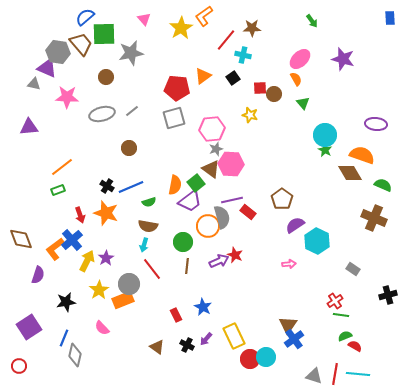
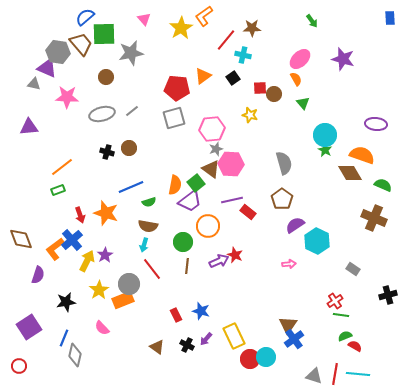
black cross at (107, 186): moved 34 px up; rotated 16 degrees counterclockwise
gray semicircle at (222, 217): moved 62 px right, 54 px up
purple star at (106, 258): moved 1 px left, 3 px up
blue star at (203, 307): moved 2 px left, 4 px down; rotated 12 degrees counterclockwise
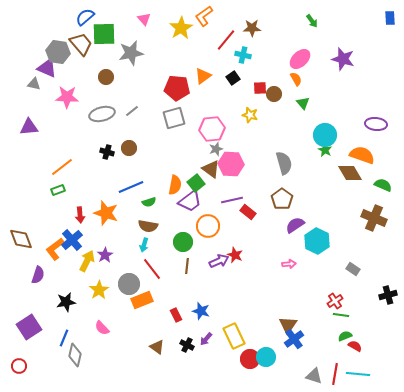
red arrow at (80, 215): rotated 14 degrees clockwise
orange rectangle at (123, 300): moved 19 px right
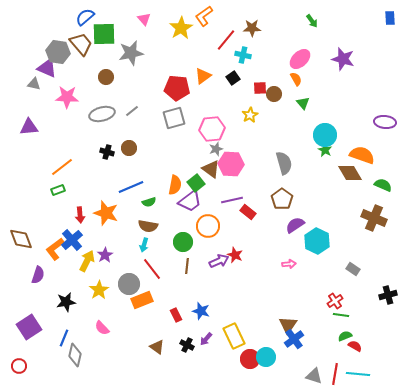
yellow star at (250, 115): rotated 28 degrees clockwise
purple ellipse at (376, 124): moved 9 px right, 2 px up
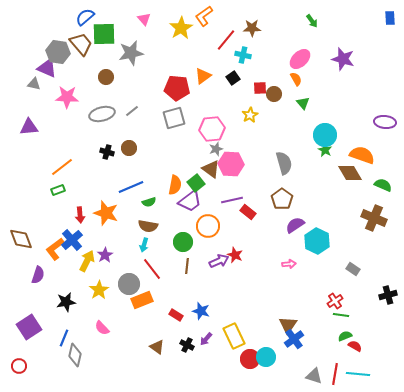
red rectangle at (176, 315): rotated 32 degrees counterclockwise
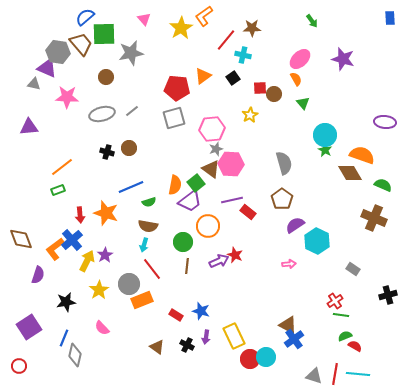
brown triangle at (288, 325): rotated 36 degrees counterclockwise
purple arrow at (206, 339): moved 2 px up; rotated 32 degrees counterclockwise
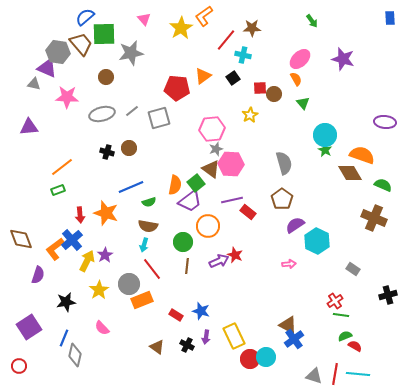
gray square at (174, 118): moved 15 px left
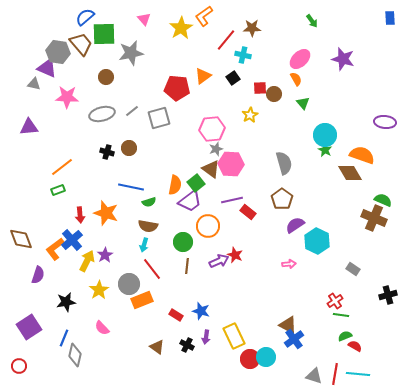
green semicircle at (383, 185): moved 15 px down
blue line at (131, 187): rotated 35 degrees clockwise
